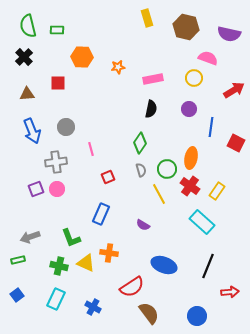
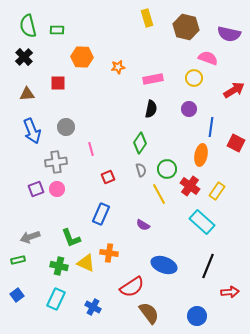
orange ellipse at (191, 158): moved 10 px right, 3 px up
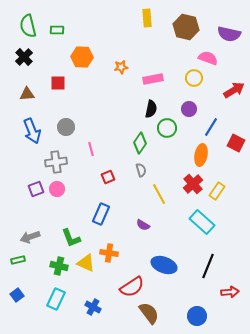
yellow rectangle at (147, 18): rotated 12 degrees clockwise
orange star at (118, 67): moved 3 px right
blue line at (211, 127): rotated 24 degrees clockwise
green circle at (167, 169): moved 41 px up
red cross at (190, 186): moved 3 px right, 2 px up; rotated 12 degrees clockwise
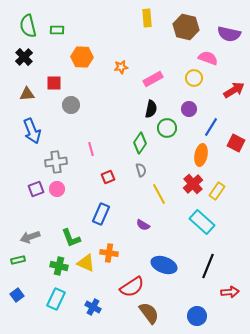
pink rectangle at (153, 79): rotated 18 degrees counterclockwise
red square at (58, 83): moved 4 px left
gray circle at (66, 127): moved 5 px right, 22 px up
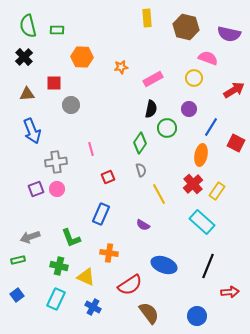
yellow triangle at (86, 263): moved 14 px down
red semicircle at (132, 287): moved 2 px left, 2 px up
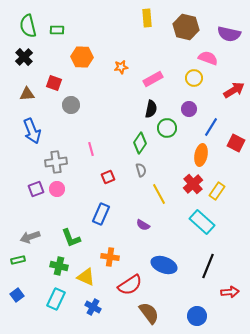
red square at (54, 83): rotated 21 degrees clockwise
orange cross at (109, 253): moved 1 px right, 4 px down
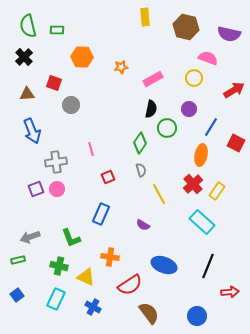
yellow rectangle at (147, 18): moved 2 px left, 1 px up
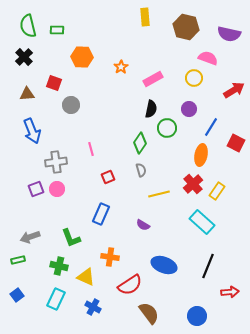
orange star at (121, 67): rotated 24 degrees counterclockwise
yellow line at (159, 194): rotated 75 degrees counterclockwise
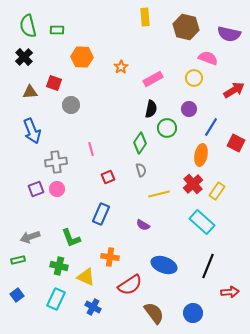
brown triangle at (27, 94): moved 3 px right, 2 px up
brown semicircle at (149, 313): moved 5 px right
blue circle at (197, 316): moved 4 px left, 3 px up
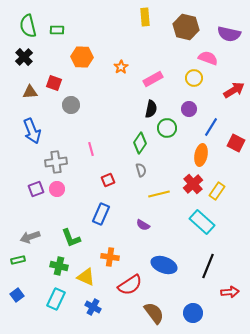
red square at (108, 177): moved 3 px down
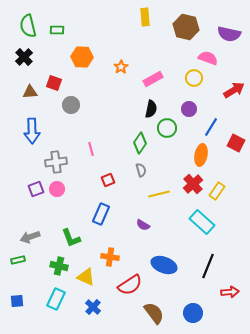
blue arrow at (32, 131): rotated 20 degrees clockwise
blue square at (17, 295): moved 6 px down; rotated 32 degrees clockwise
blue cross at (93, 307): rotated 14 degrees clockwise
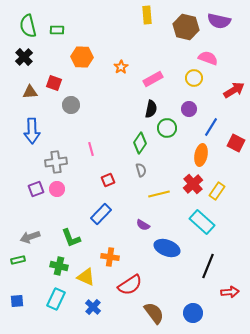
yellow rectangle at (145, 17): moved 2 px right, 2 px up
purple semicircle at (229, 34): moved 10 px left, 13 px up
blue rectangle at (101, 214): rotated 20 degrees clockwise
blue ellipse at (164, 265): moved 3 px right, 17 px up
